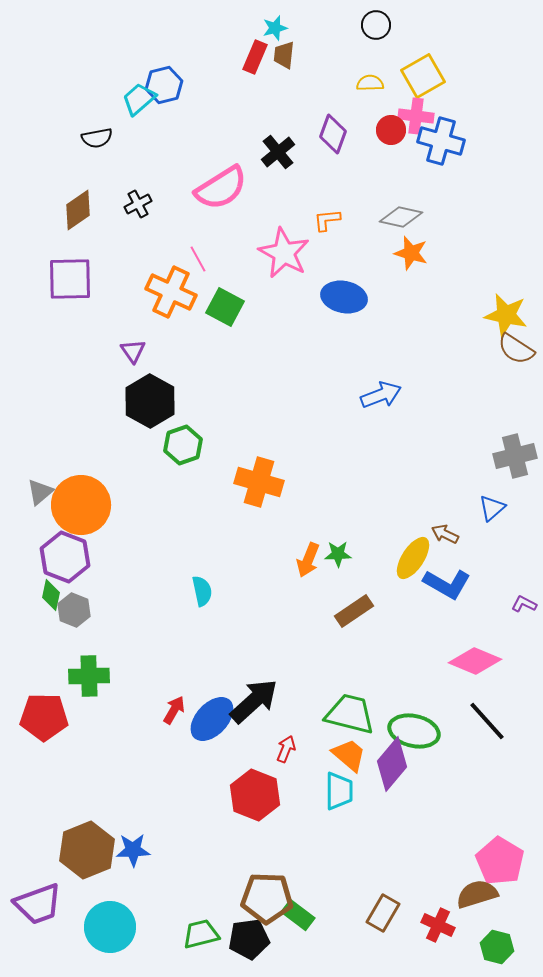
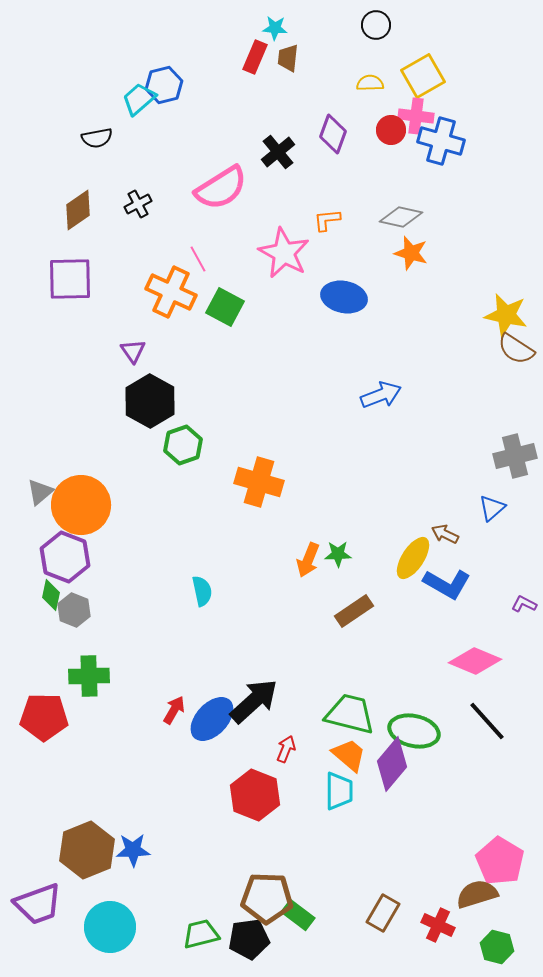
cyan star at (275, 28): rotated 20 degrees clockwise
brown trapezoid at (284, 55): moved 4 px right, 3 px down
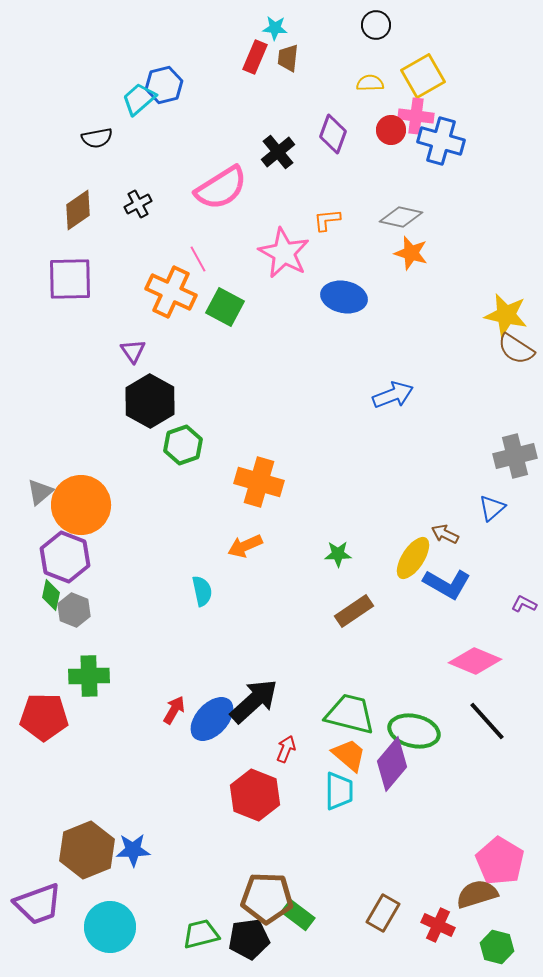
blue arrow at (381, 395): moved 12 px right
orange arrow at (308, 560): moved 63 px left, 14 px up; rotated 44 degrees clockwise
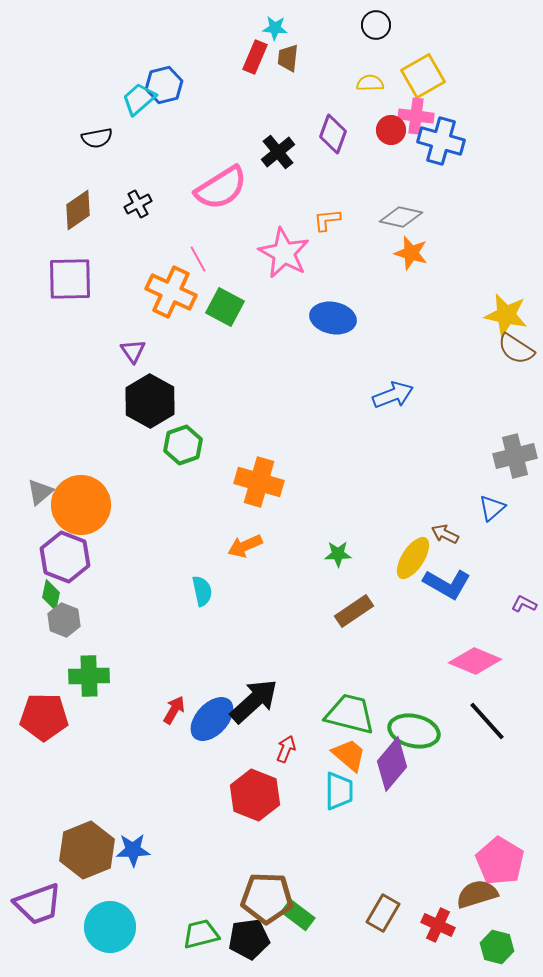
blue ellipse at (344, 297): moved 11 px left, 21 px down
gray hexagon at (74, 610): moved 10 px left, 10 px down
